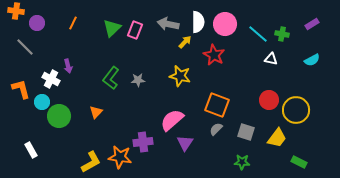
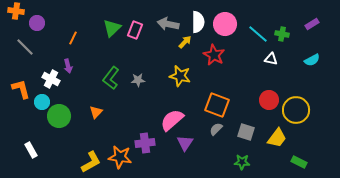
orange line: moved 15 px down
purple cross: moved 2 px right, 1 px down
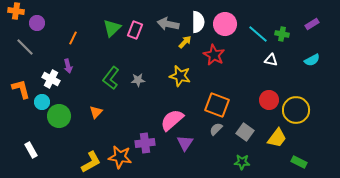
white triangle: moved 1 px down
gray square: moved 1 px left; rotated 18 degrees clockwise
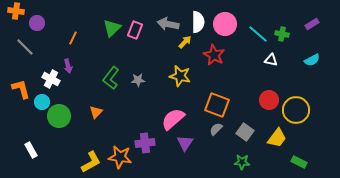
pink semicircle: moved 1 px right, 1 px up
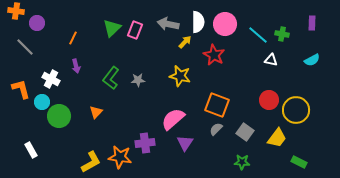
purple rectangle: moved 1 px up; rotated 56 degrees counterclockwise
cyan line: moved 1 px down
purple arrow: moved 8 px right
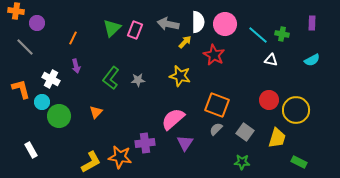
yellow trapezoid: rotated 20 degrees counterclockwise
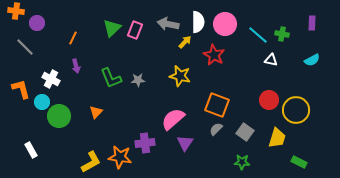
green L-shape: rotated 60 degrees counterclockwise
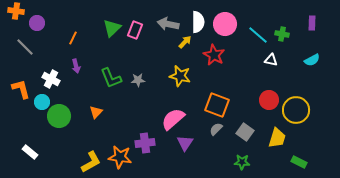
white rectangle: moved 1 px left, 2 px down; rotated 21 degrees counterclockwise
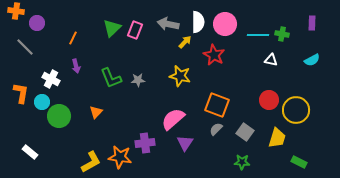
cyan line: rotated 40 degrees counterclockwise
orange L-shape: moved 4 px down; rotated 25 degrees clockwise
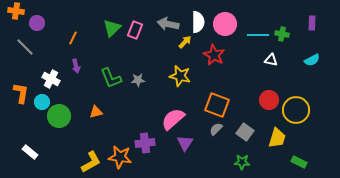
orange triangle: rotated 32 degrees clockwise
